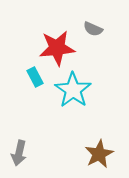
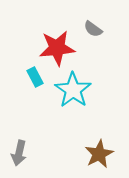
gray semicircle: rotated 12 degrees clockwise
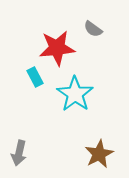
cyan star: moved 2 px right, 4 px down
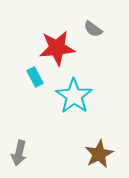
cyan star: moved 1 px left, 2 px down
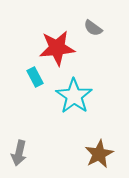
gray semicircle: moved 1 px up
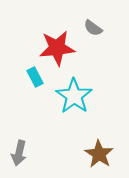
brown star: rotated 12 degrees counterclockwise
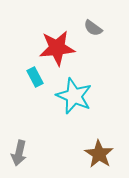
cyan star: rotated 12 degrees counterclockwise
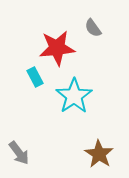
gray semicircle: rotated 18 degrees clockwise
cyan star: rotated 15 degrees clockwise
gray arrow: rotated 50 degrees counterclockwise
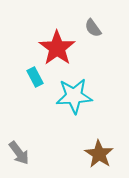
red star: rotated 30 degrees counterclockwise
cyan star: rotated 30 degrees clockwise
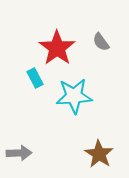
gray semicircle: moved 8 px right, 14 px down
cyan rectangle: moved 1 px down
gray arrow: rotated 55 degrees counterclockwise
